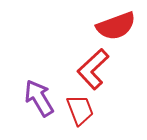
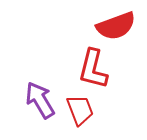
red L-shape: rotated 33 degrees counterclockwise
purple arrow: moved 1 px right, 2 px down
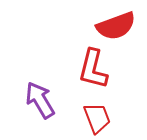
red trapezoid: moved 17 px right, 8 px down
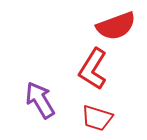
red L-shape: rotated 18 degrees clockwise
red trapezoid: rotated 128 degrees clockwise
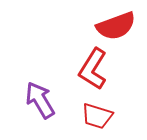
red trapezoid: moved 2 px up
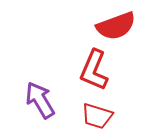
red L-shape: moved 1 px right, 1 px down; rotated 9 degrees counterclockwise
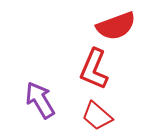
red L-shape: moved 1 px up
red trapezoid: rotated 24 degrees clockwise
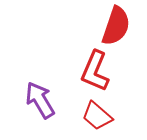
red semicircle: rotated 51 degrees counterclockwise
red L-shape: moved 1 px right, 2 px down
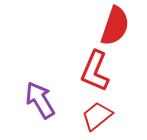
red semicircle: moved 1 px left
red trapezoid: rotated 100 degrees clockwise
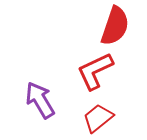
red L-shape: rotated 42 degrees clockwise
red trapezoid: moved 1 px right, 2 px down
